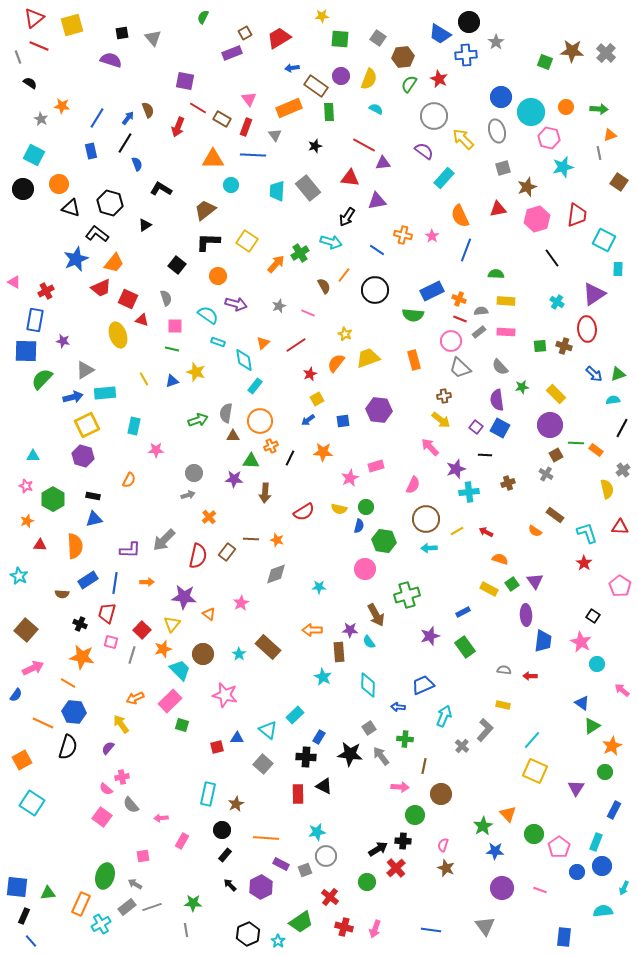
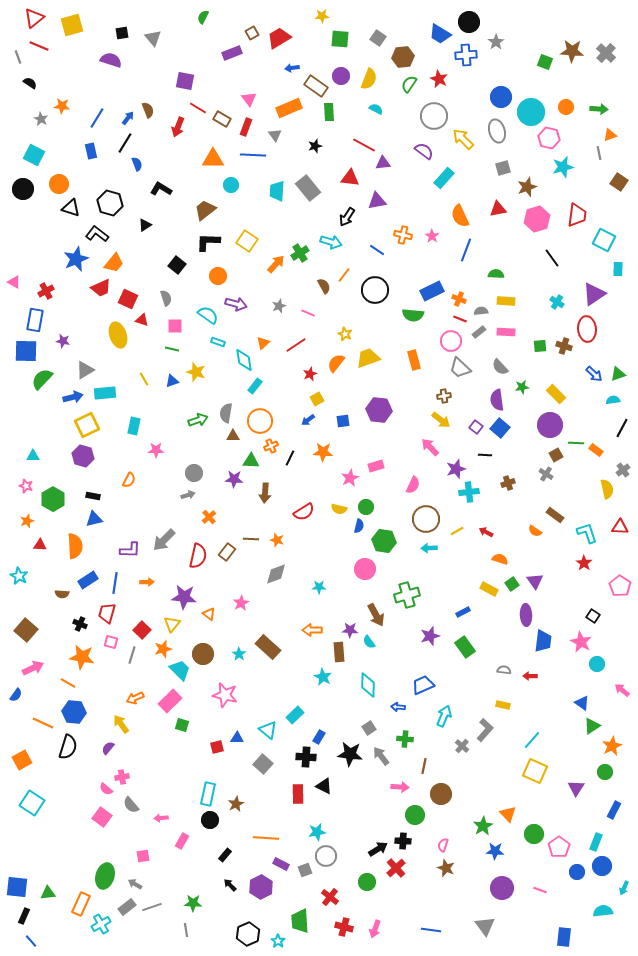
brown square at (245, 33): moved 7 px right
blue square at (500, 428): rotated 12 degrees clockwise
black circle at (222, 830): moved 12 px left, 10 px up
green trapezoid at (301, 922): moved 1 px left, 1 px up; rotated 120 degrees clockwise
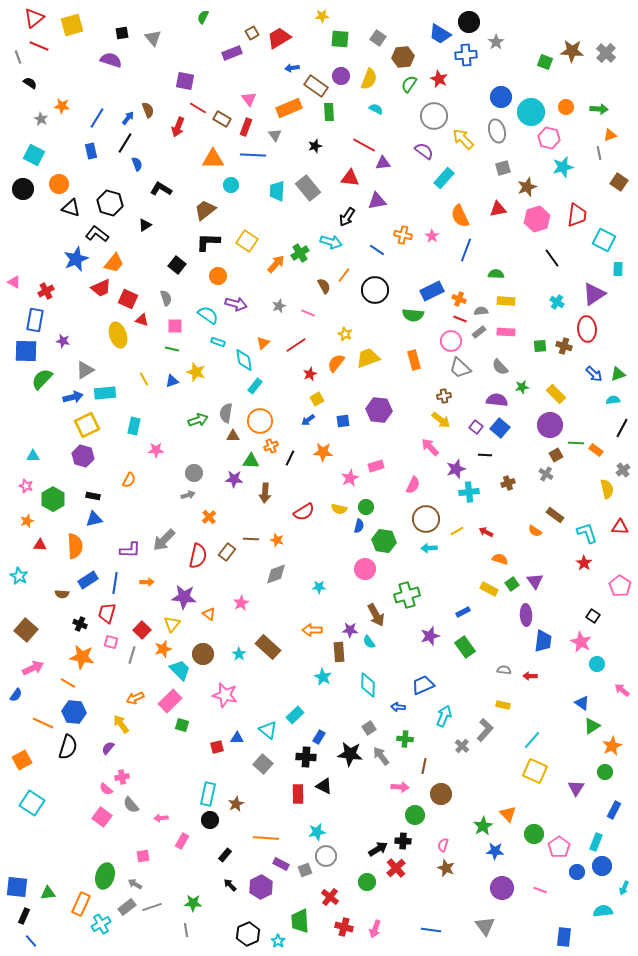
purple semicircle at (497, 400): rotated 105 degrees clockwise
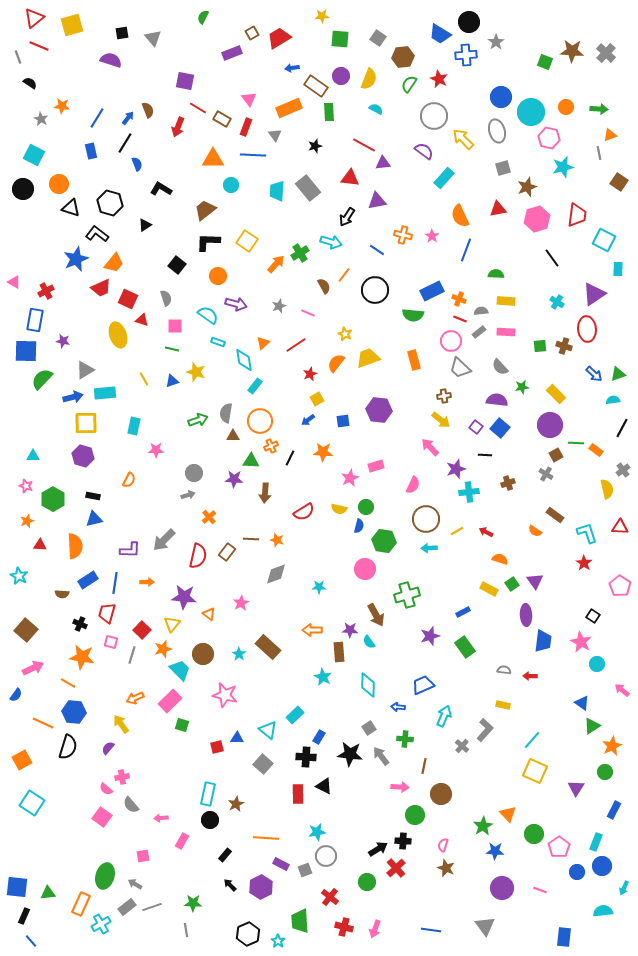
yellow square at (87, 425): moved 1 px left, 2 px up; rotated 25 degrees clockwise
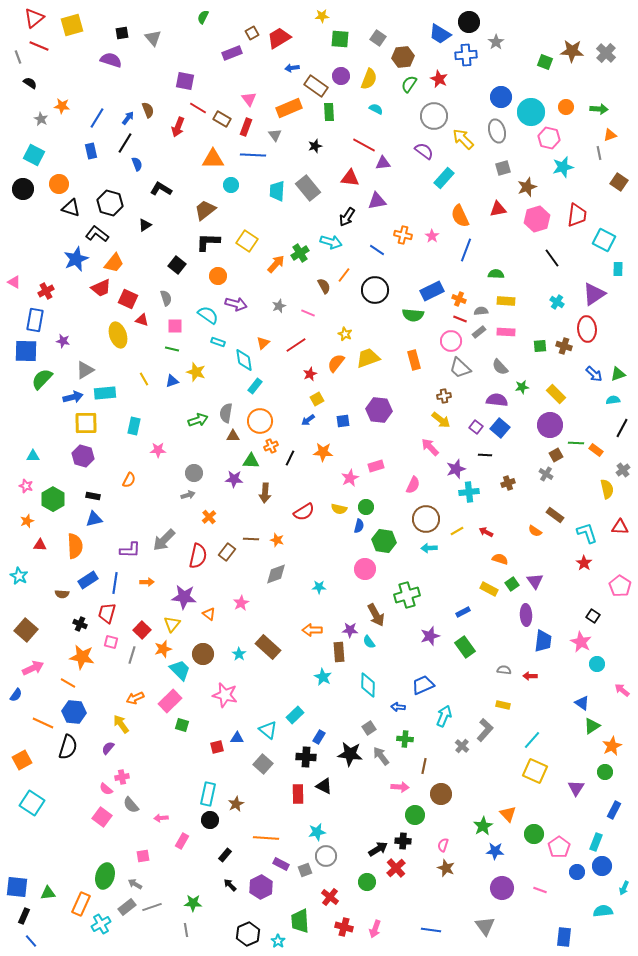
pink star at (156, 450): moved 2 px right
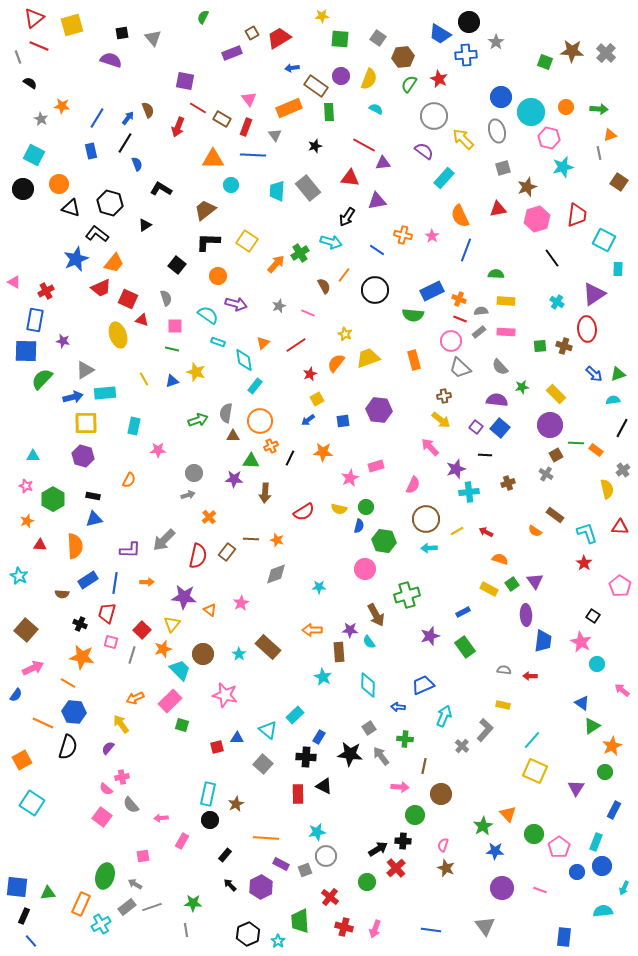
orange triangle at (209, 614): moved 1 px right, 4 px up
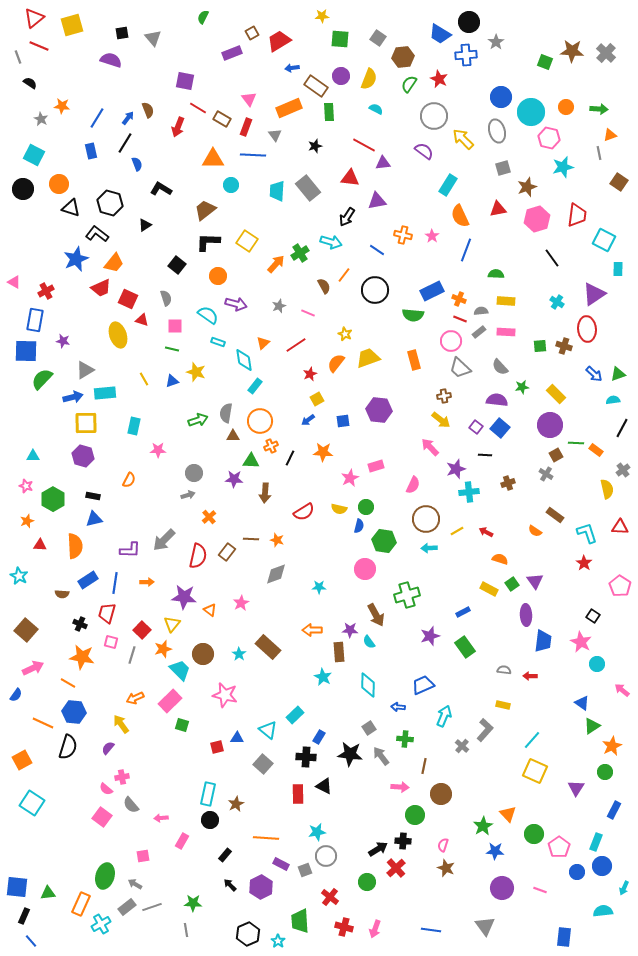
red trapezoid at (279, 38): moved 3 px down
cyan rectangle at (444, 178): moved 4 px right, 7 px down; rotated 10 degrees counterclockwise
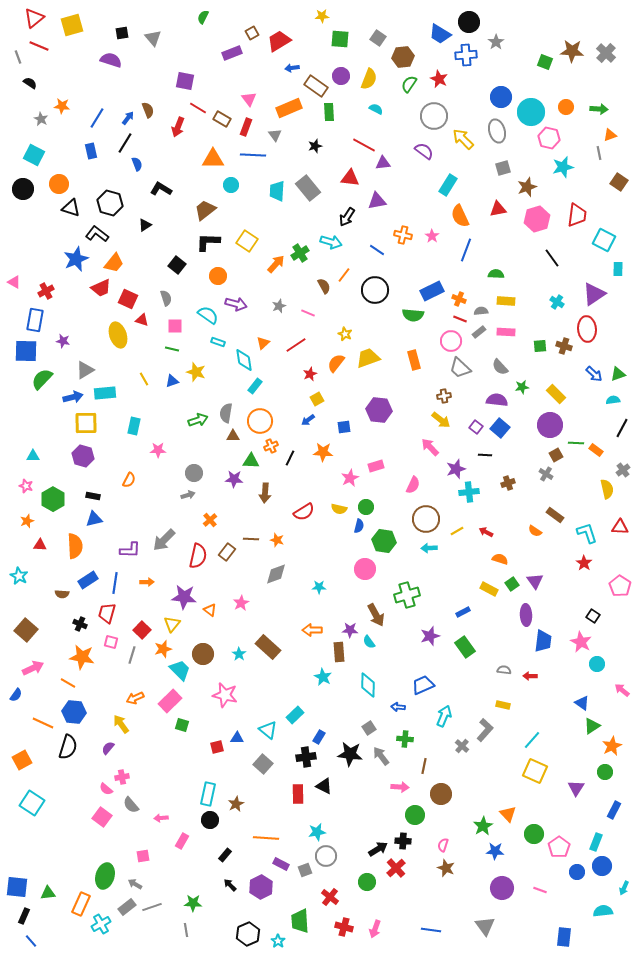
blue square at (343, 421): moved 1 px right, 6 px down
orange cross at (209, 517): moved 1 px right, 3 px down
black cross at (306, 757): rotated 12 degrees counterclockwise
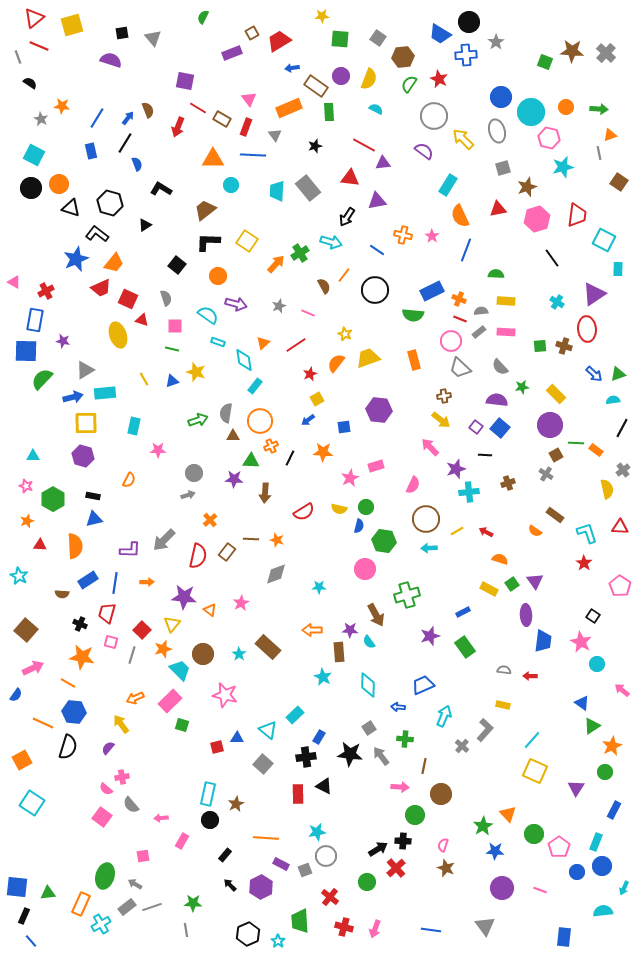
black circle at (23, 189): moved 8 px right, 1 px up
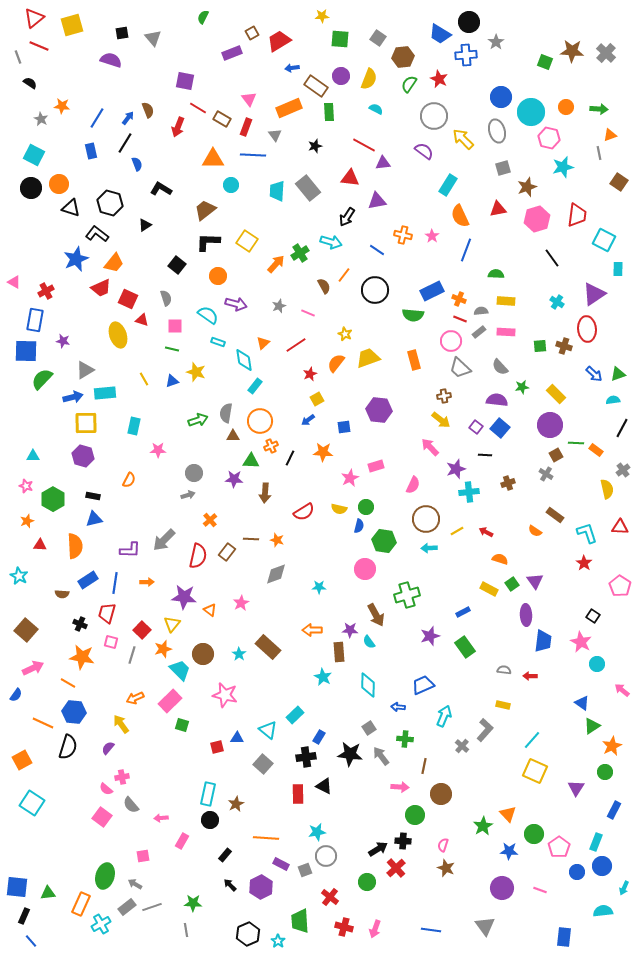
blue star at (495, 851): moved 14 px right
